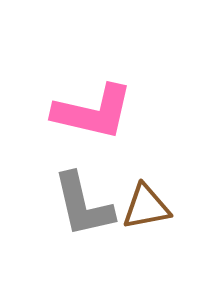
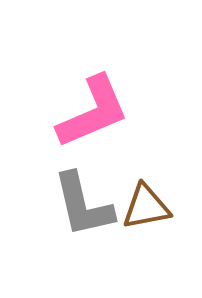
pink L-shape: rotated 36 degrees counterclockwise
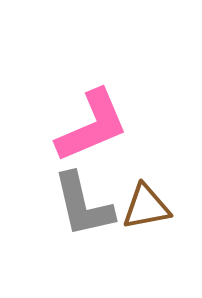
pink L-shape: moved 1 px left, 14 px down
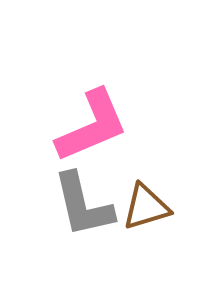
brown triangle: rotated 6 degrees counterclockwise
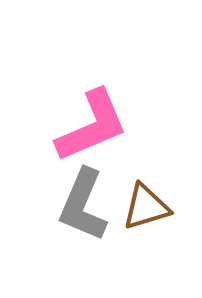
gray L-shape: rotated 36 degrees clockwise
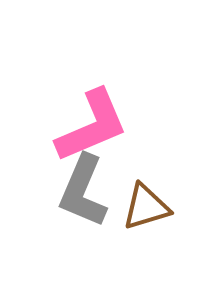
gray L-shape: moved 14 px up
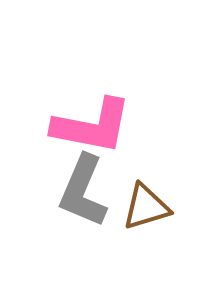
pink L-shape: rotated 34 degrees clockwise
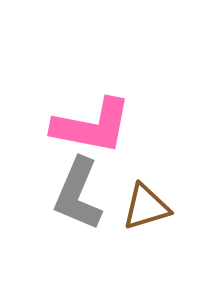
gray L-shape: moved 5 px left, 3 px down
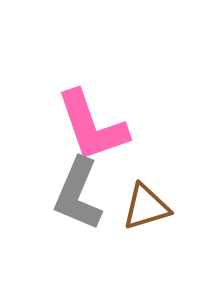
pink L-shape: rotated 60 degrees clockwise
